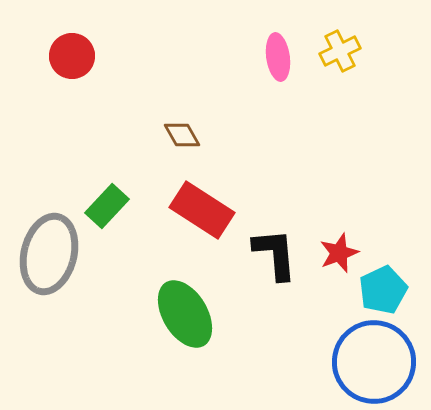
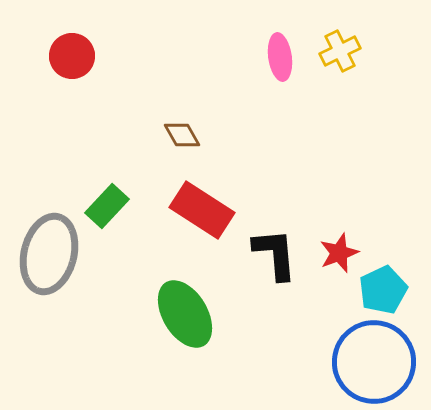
pink ellipse: moved 2 px right
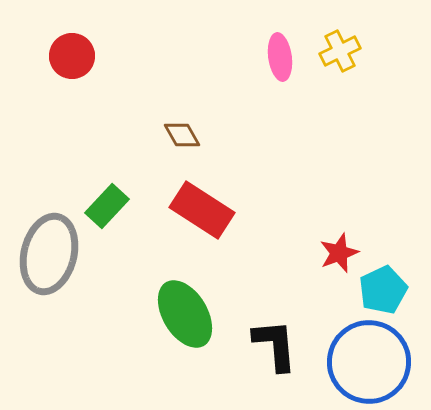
black L-shape: moved 91 px down
blue circle: moved 5 px left
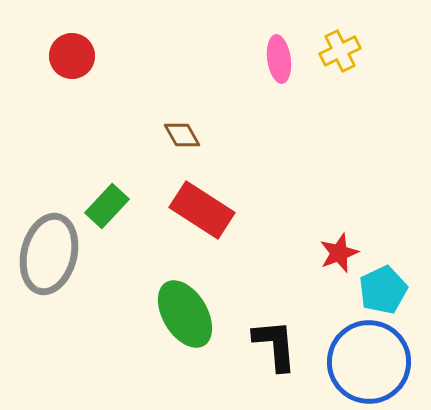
pink ellipse: moved 1 px left, 2 px down
